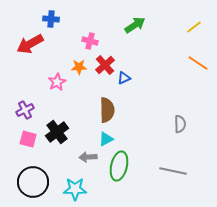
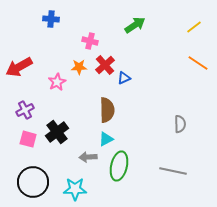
red arrow: moved 11 px left, 23 px down
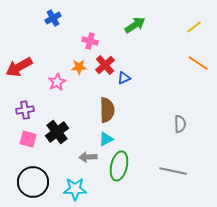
blue cross: moved 2 px right, 1 px up; rotated 35 degrees counterclockwise
purple cross: rotated 18 degrees clockwise
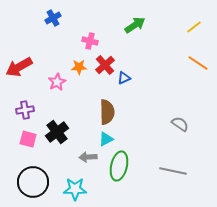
brown semicircle: moved 2 px down
gray semicircle: rotated 54 degrees counterclockwise
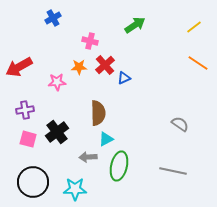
pink star: rotated 24 degrees clockwise
brown semicircle: moved 9 px left, 1 px down
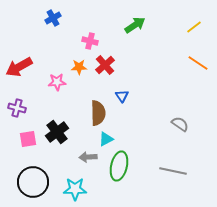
blue triangle: moved 2 px left, 18 px down; rotated 40 degrees counterclockwise
purple cross: moved 8 px left, 2 px up; rotated 24 degrees clockwise
pink square: rotated 24 degrees counterclockwise
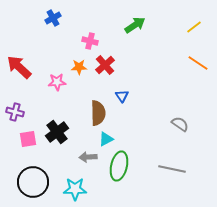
red arrow: rotated 72 degrees clockwise
purple cross: moved 2 px left, 4 px down
gray line: moved 1 px left, 2 px up
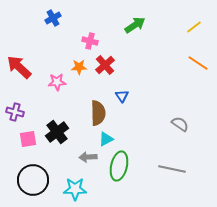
black circle: moved 2 px up
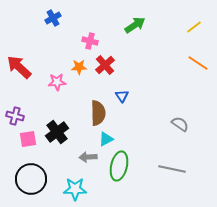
purple cross: moved 4 px down
black circle: moved 2 px left, 1 px up
